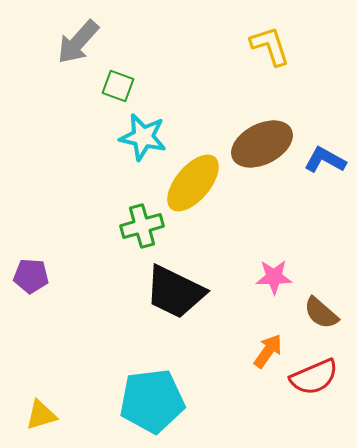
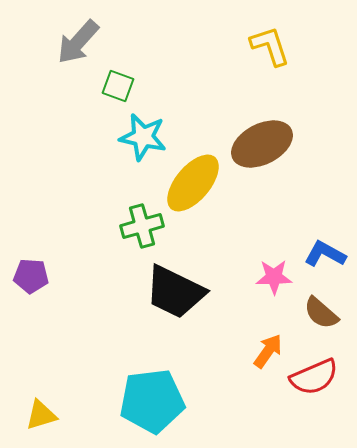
blue L-shape: moved 94 px down
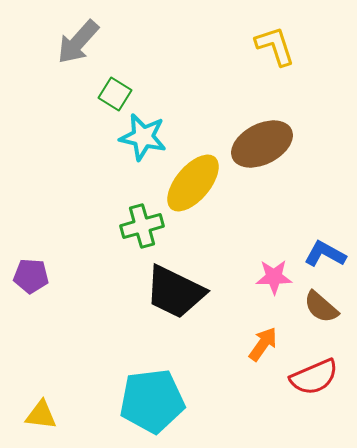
yellow L-shape: moved 5 px right
green square: moved 3 px left, 8 px down; rotated 12 degrees clockwise
brown semicircle: moved 6 px up
orange arrow: moved 5 px left, 7 px up
yellow triangle: rotated 24 degrees clockwise
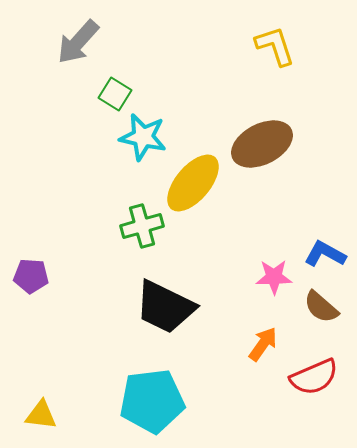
black trapezoid: moved 10 px left, 15 px down
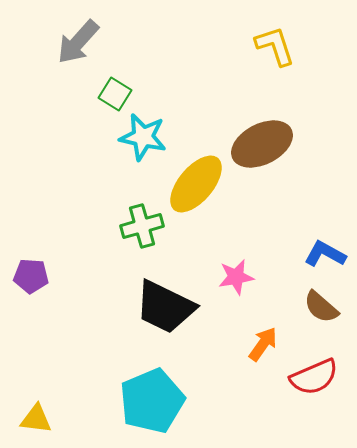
yellow ellipse: moved 3 px right, 1 px down
pink star: moved 38 px left; rotated 9 degrees counterclockwise
cyan pentagon: rotated 16 degrees counterclockwise
yellow triangle: moved 5 px left, 4 px down
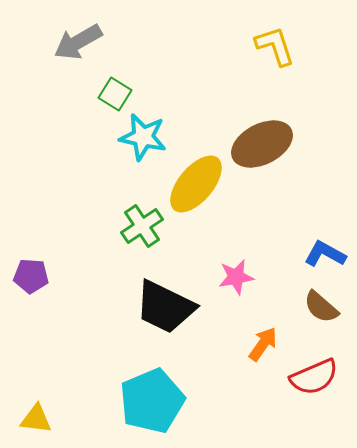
gray arrow: rotated 18 degrees clockwise
green cross: rotated 18 degrees counterclockwise
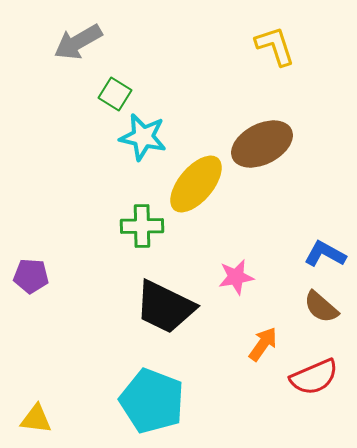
green cross: rotated 33 degrees clockwise
cyan pentagon: rotated 28 degrees counterclockwise
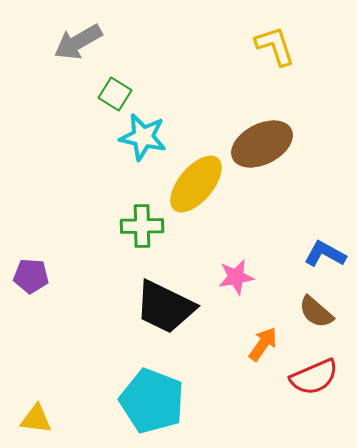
brown semicircle: moved 5 px left, 5 px down
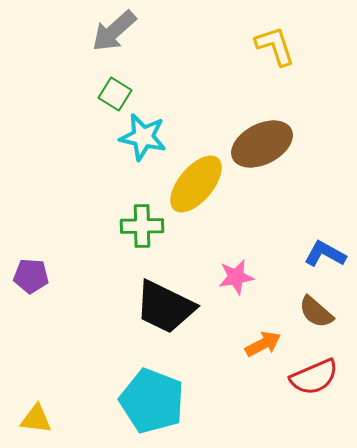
gray arrow: moved 36 px right, 11 px up; rotated 12 degrees counterclockwise
orange arrow: rotated 27 degrees clockwise
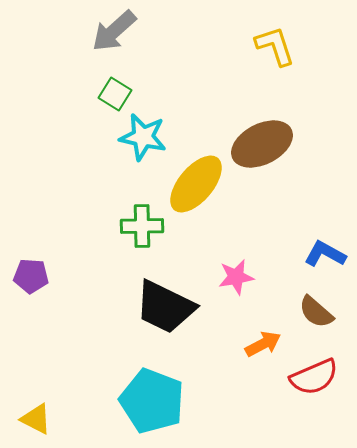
yellow triangle: rotated 20 degrees clockwise
